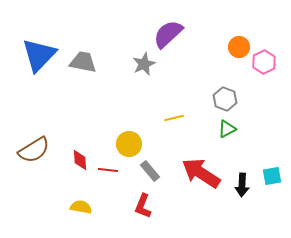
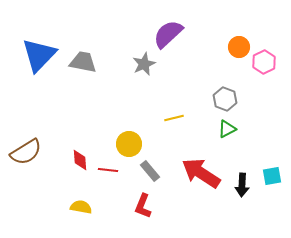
brown semicircle: moved 8 px left, 2 px down
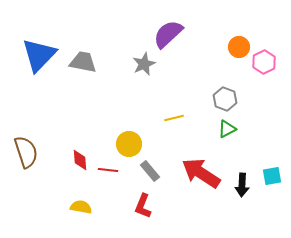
brown semicircle: rotated 76 degrees counterclockwise
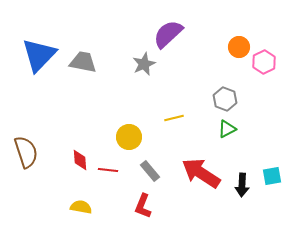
yellow circle: moved 7 px up
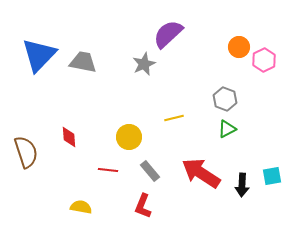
pink hexagon: moved 2 px up
red diamond: moved 11 px left, 23 px up
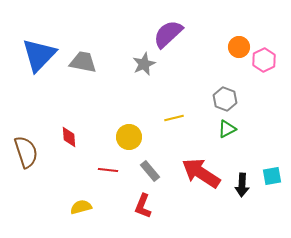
yellow semicircle: rotated 25 degrees counterclockwise
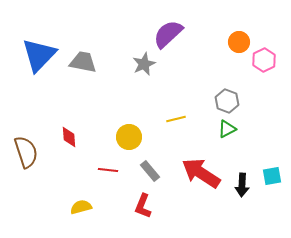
orange circle: moved 5 px up
gray hexagon: moved 2 px right, 2 px down
yellow line: moved 2 px right, 1 px down
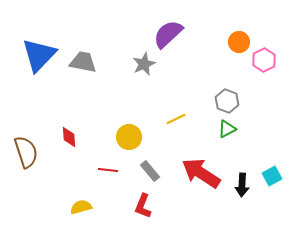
yellow line: rotated 12 degrees counterclockwise
cyan square: rotated 18 degrees counterclockwise
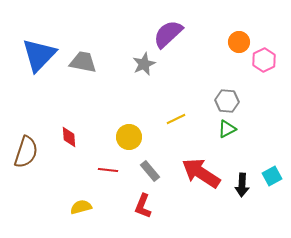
gray hexagon: rotated 15 degrees counterclockwise
brown semicircle: rotated 36 degrees clockwise
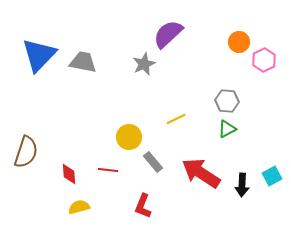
red diamond: moved 37 px down
gray rectangle: moved 3 px right, 9 px up
yellow semicircle: moved 2 px left
